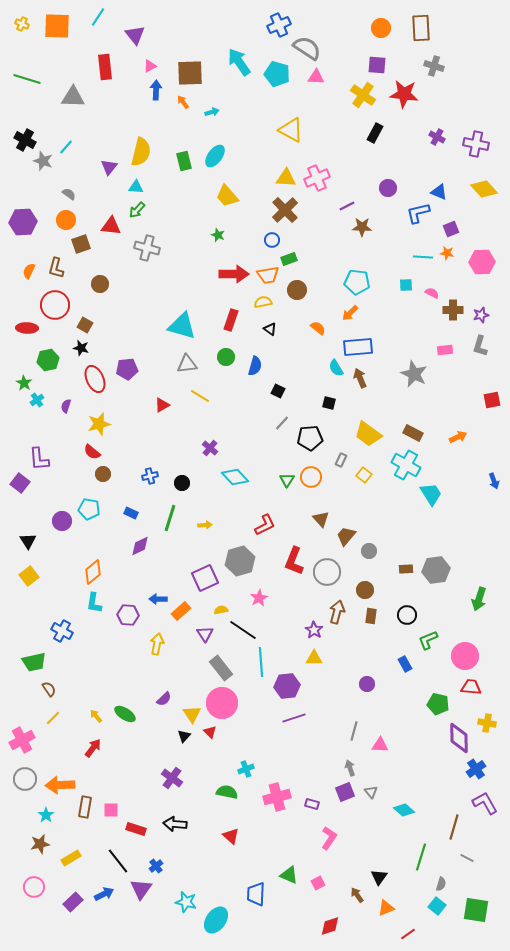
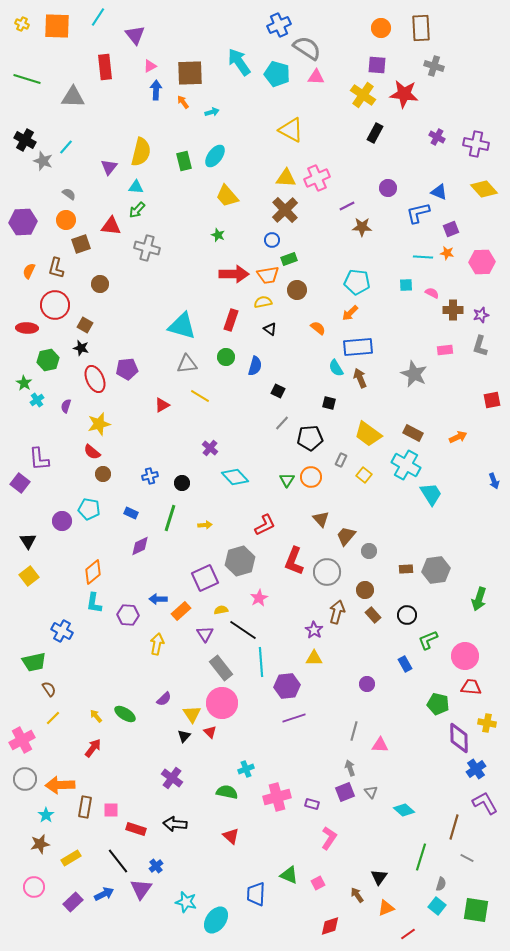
brown rectangle at (371, 616): moved 2 px right, 1 px up; rotated 49 degrees counterclockwise
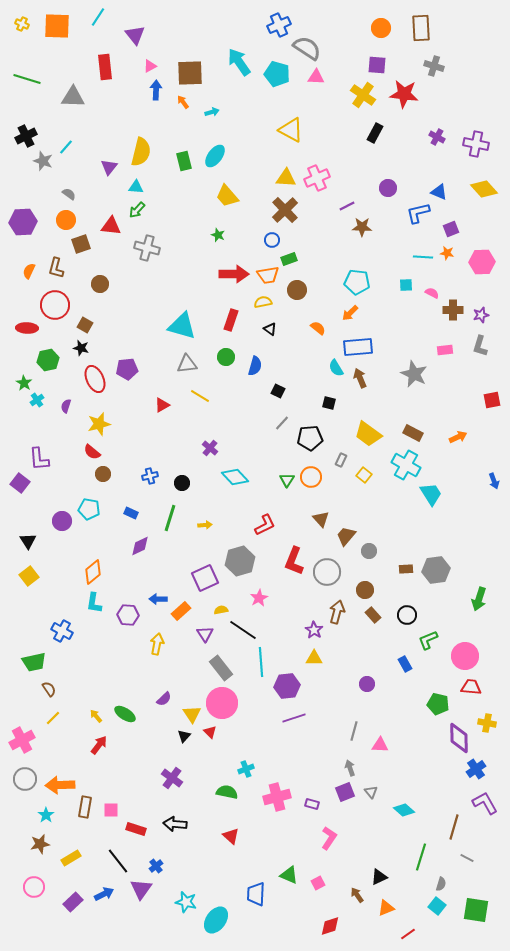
black cross at (25, 140): moved 1 px right, 4 px up; rotated 35 degrees clockwise
red arrow at (93, 748): moved 6 px right, 3 px up
black triangle at (379, 877): rotated 30 degrees clockwise
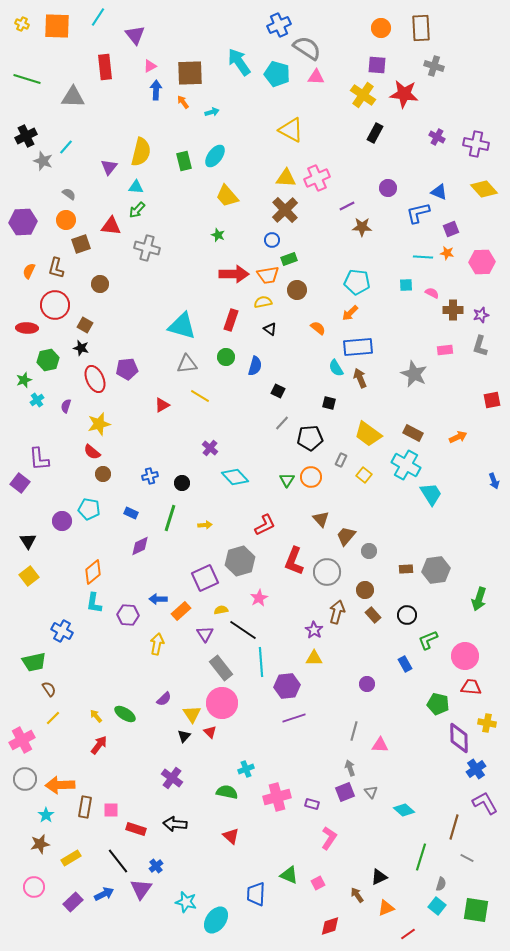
green star at (24, 383): moved 3 px up; rotated 21 degrees clockwise
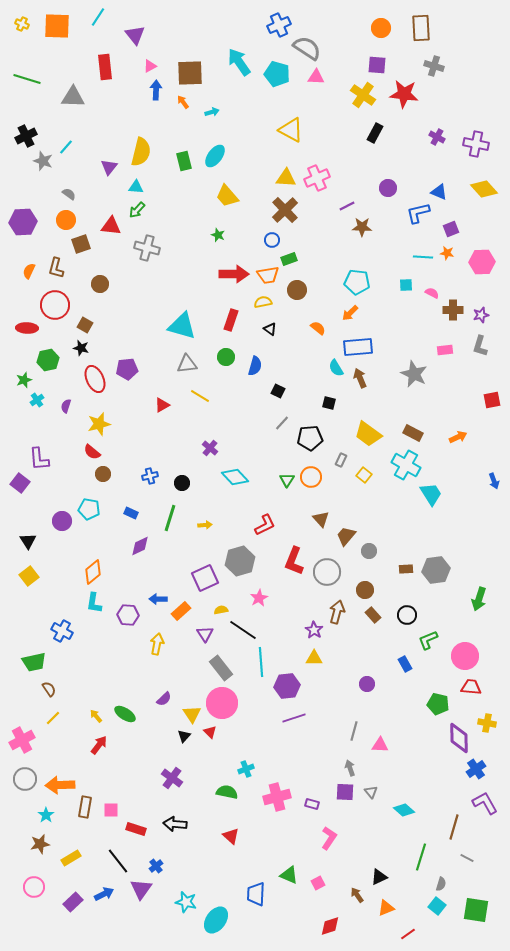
purple square at (345, 792): rotated 24 degrees clockwise
